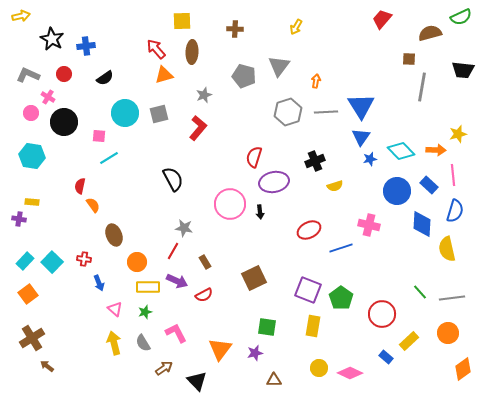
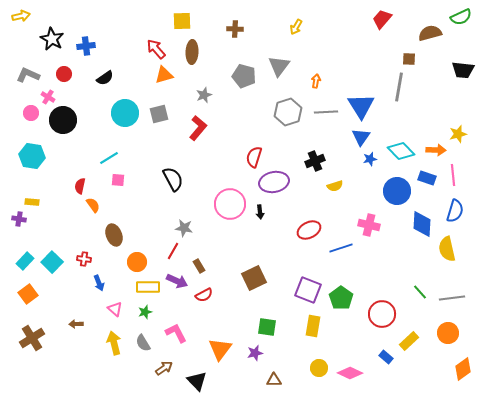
gray line at (422, 87): moved 23 px left
black circle at (64, 122): moved 1 px left, 2 px up
pink square at (99, 136): moved 19 px right, 44 px down
blue rectangle at (429, 185): moved 2 px left, 7 px up; rotated 24 degrees counterclockwise
brown rectangle at (205, 262): moved 6 px left, 4 px down
brown arrow at (47, 366): moved 29 px right, 42 px up; rotated 40 degrees counterclockwise
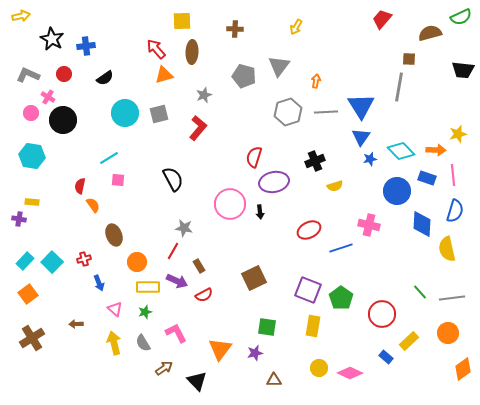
red cross at (84, 259): rotated 24 degrees counterclockwise
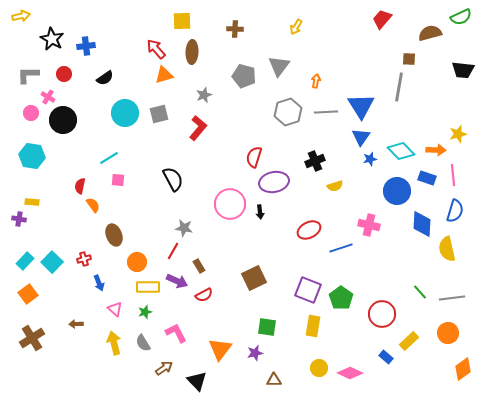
gray L-shape at (28, 75): rotated 25 degrees counterclockwise
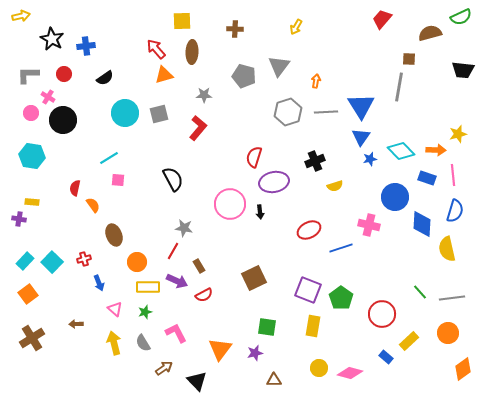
gray star at (204, 95): rotated 21 degrees clockwise
red semicircle at (80, 186): moved 5 px left, 2 px down
blue circle at (397, 191): moved 2 px left, 6 px down
pink diamond at (350, 373): rotated 10 degrees counterclockwise
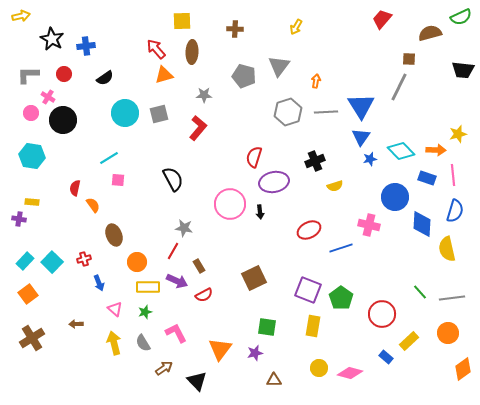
gray line at (399, 87): rotated 16 degrees clockwise
